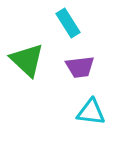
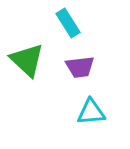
cyan triangle: rotated 12 degrees counterclockwise
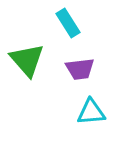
green triangle: rotated 6 degrees clockwise
purple trapezoid: moved 2 px down
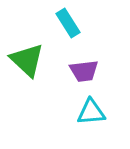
green triangle: rotated 6 degrees counterclockwise
purple trapezoid: moved 4 px right, 2 px down
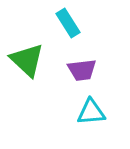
purple trapezoid: moved 2 px left, 1 px up
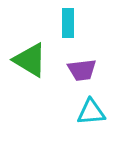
cyan rectangle: rotated 32 degrees clockwise
green triangle: moved 3 px right; rotated 12 degrees counterclockwise
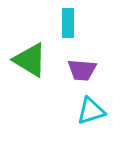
purple trapezoid: rotated 12 degrees clockwise
cyan triangle: moved 1 px up; rotated 12 degrees counterclockwise
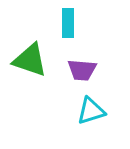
green triangle: rotated 12 degrees counterclockwise
